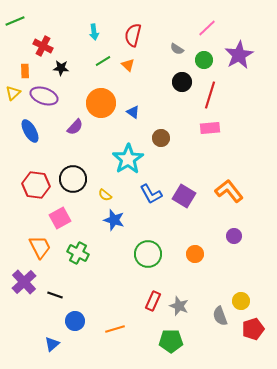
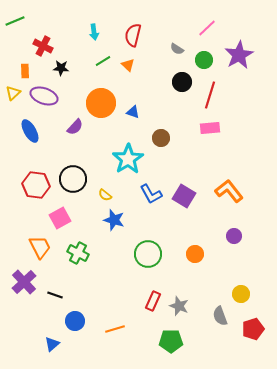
blue triangle at (133, 112): rotated 16 degrees counterclockwise
yellow circle at (241, 301): moved 7 px up
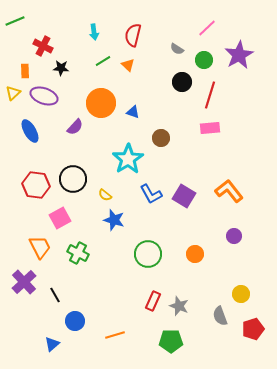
black line at (55, 295): rotated 42 degrees clockwise
orange line at (115, 329): moved 6 px down
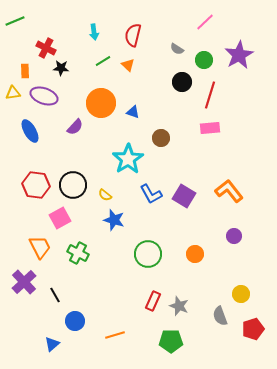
pink line at (207, 28): moved 2 px left, 6 px up
red cross at (43, 46): moved 3 px right, 2 px down
yellow triangle at (13, 93): rotated 35 degrees clockwise
black circle at (73, 179): moved 6 px down
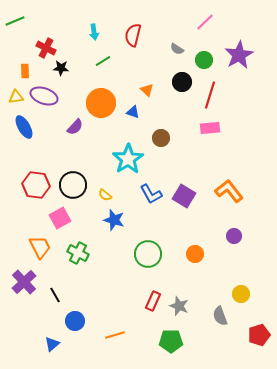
orange triangle at (128, 65): moved 19 px right, 25 px down
yellow triangle at (13, 93): moved 3 px right, 4 px down
blue ellipse at (30, 131): moved 6 px left, 4 px up
red pentagon at (253, 329): moved 6 px right, 6 px down
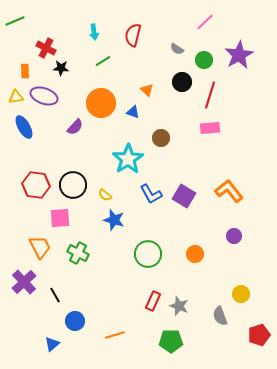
pink square at (60, 218): rotated 25 degrees clockwise
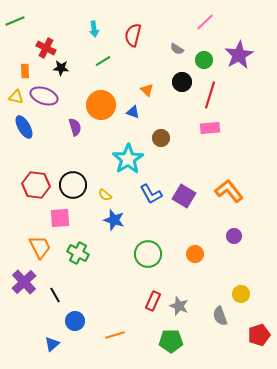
cyan arrow at (94, 32): moved 3 px up
yellow triangle at (16, 97): rotated 21 degrees clockwise
orange circle at (101, 103): moved 2 px down
purple semicircle at (75, 127): rotated 60 degrees counterclockwise
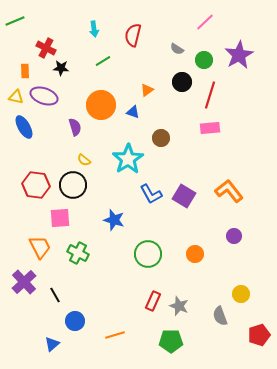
orange triangle at (147, 90): rotated 40 degrees clockwise
yellow semicircle at (105, 195): moved 21 px left, 35 px up
